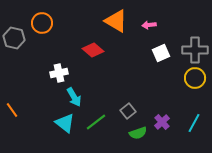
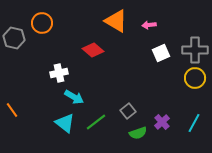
cyan arrow: rotated 30 degrees counterclockwise
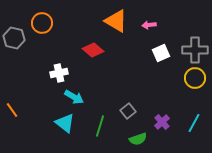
green line: moved 4 px right, 4 px down; rotated 35 degrees counterclockwise
green semicircle: moved 6 px down
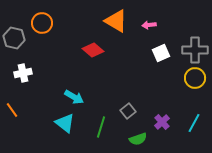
white cross: moved 36 px left
green line: moved 1 px right, 1 px down
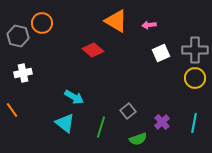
gray hexagon: moved 4 px right, 2 px up
cyan line: rotated 18 degrees counterclockwise
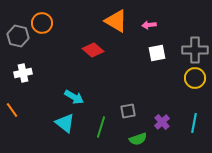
white square: moved 4 px left; rotated 12 degrees clockwise
gray square: rotated 28 degrees clockwise
